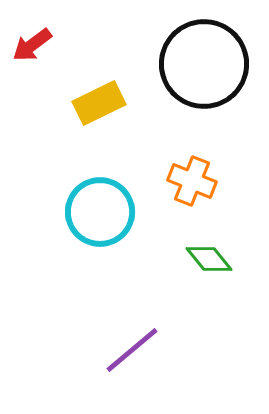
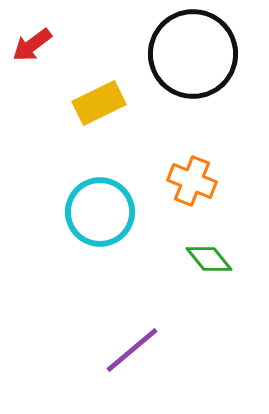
black circle: moved 11 px left, 10 px up
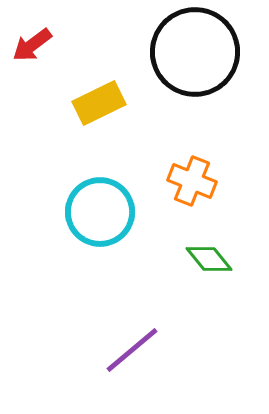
black circle: moved 2 px right, 2 px up
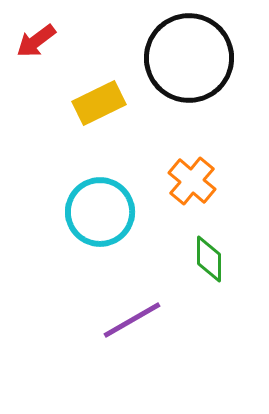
red arrow: moved 4 px right, 4 px up
black circle: moved 6 px left, 6 px down
orange cross: rotated 18 degrees clockwise
green diamond: rotated 39 degrees clockwise
purple line: moved 30 px up; rotated 10 degrees clockwise
